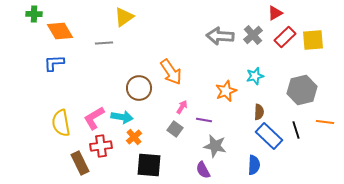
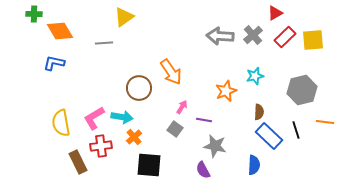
blue L-shape: rotated 15 degrees clockwise
brown rectangle: moved 2 px left, 1 px up
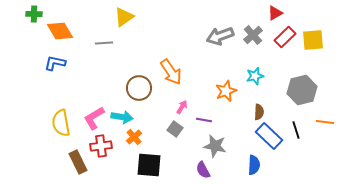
gray arrow: rotated 24 degrees counterclockwise
blue L-shape: moved 1 px right
